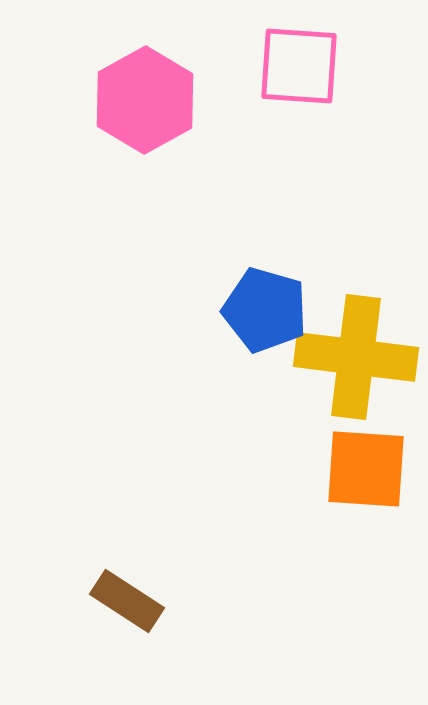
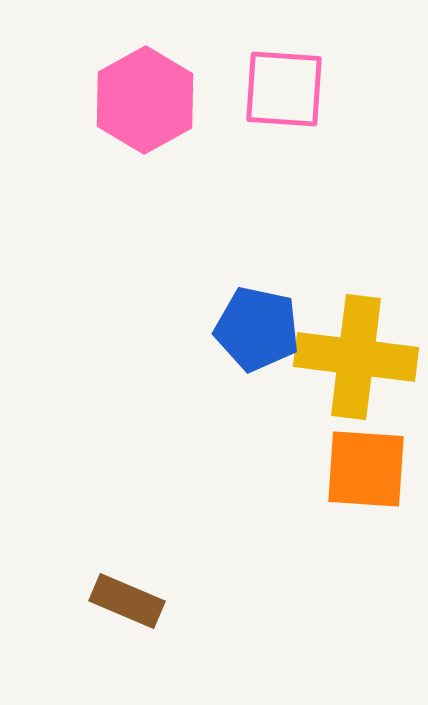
pink square: moved 15 px left, 23 px down
blue pentagon: moved 8 px left, 19 px down; rotated 4 degrees counterclockwise
brown rectangle: rotated 10 degrees counterclockwise
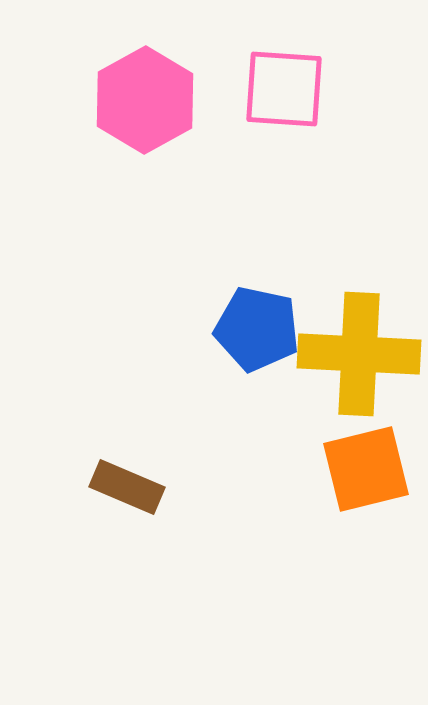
yellow cross: moved 3 px right, 3 px up; rotated 4 degrees counterclockwise
orange square: rotated 18 degrees counterclockwise
brown rectangle: moved 114 px up
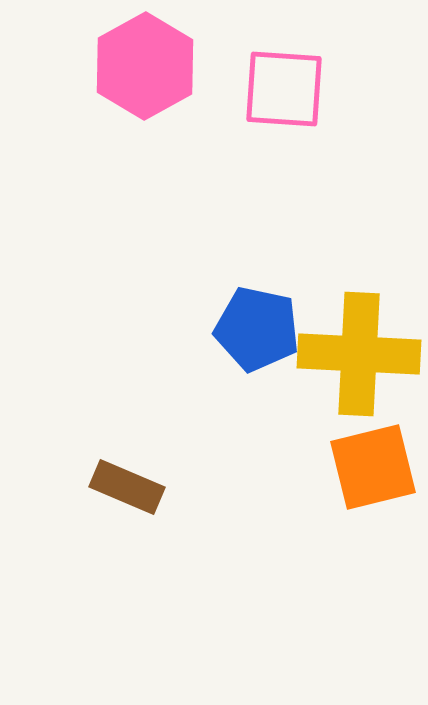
pink hexagon: moved 34 px up
orange square: moved 7 px right, 2 px up
